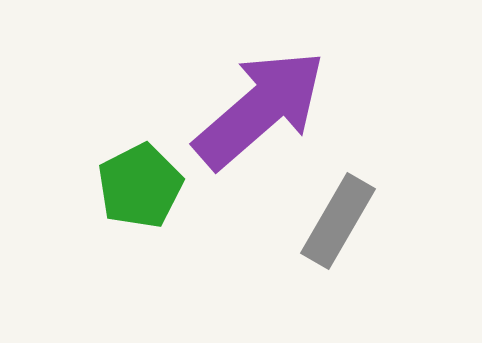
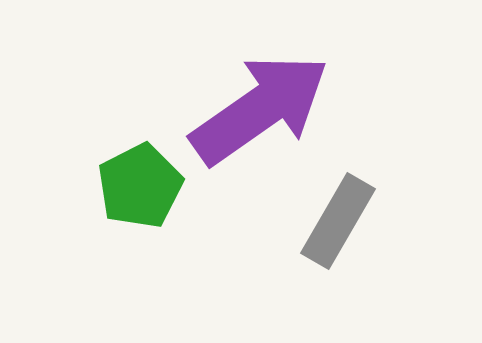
purple arrow: rotated 6 degrees clockwise
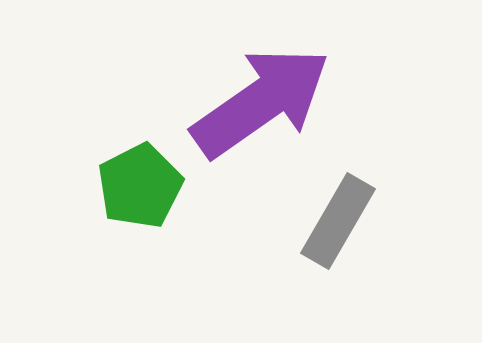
purple arrow: moved 1 px right, 7 px up
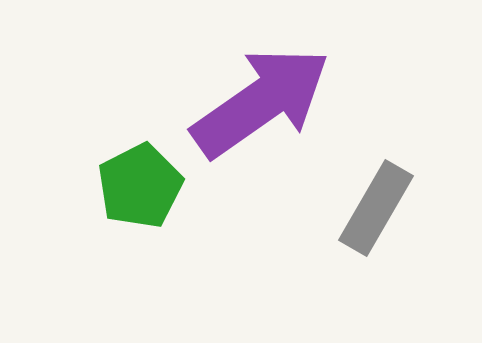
gray rectangle: moved 38 px right, 13 px up
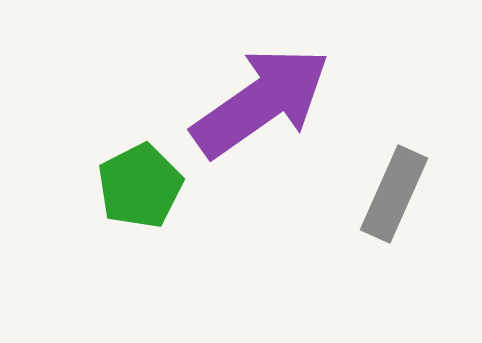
gray rectangle: moved 18 px right, 14 px up; rotated 6 degrees counterclockwise
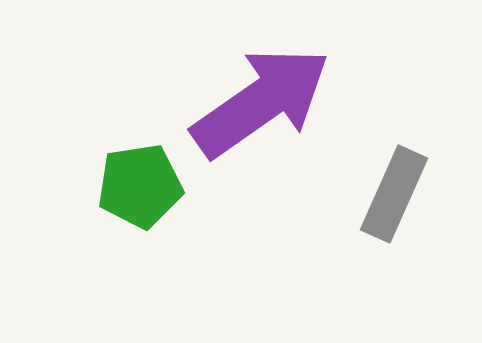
green pentagon: rotated 18 degrees clockwise
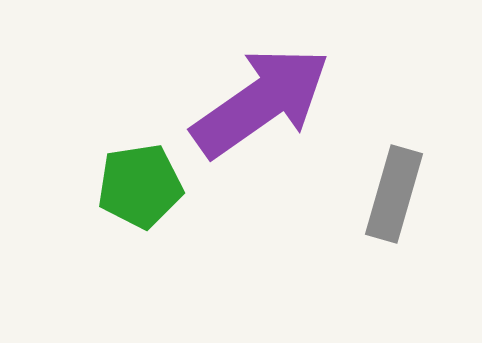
gray rectangle: rotated 8 degrees counterclockwise
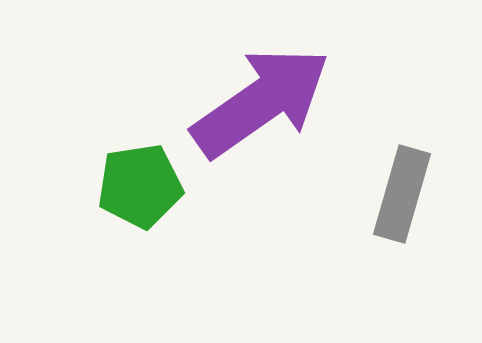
gray rectangle: moved 8 px right
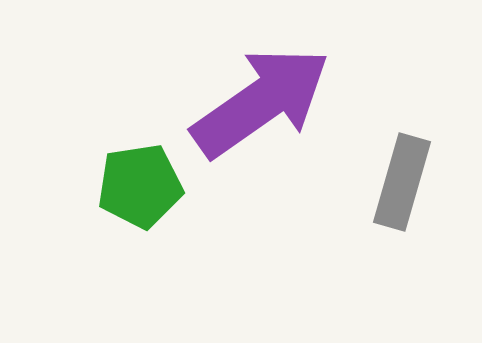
gray rectangle: moved 12 px up
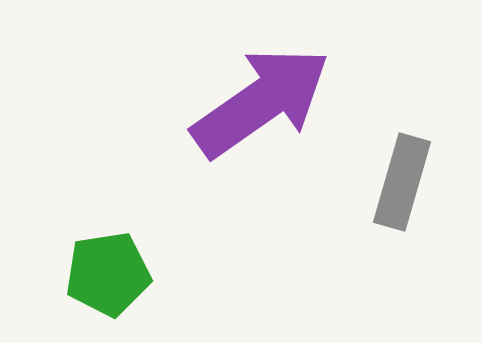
green pentagon: moved 32 px left, 88 px down
